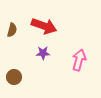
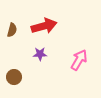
red arrow: rotated 35 degrees counterclockwise
purple star: moved 3 px left, 1 px down
pink arrow: rotated 15 degrees clockwise
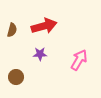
brown circle: moved 2 px right
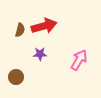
brown semicircle: moved 8 px right
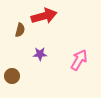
red arrow: moved 10 px up
brown circle: moved 4 px left, 1 px up
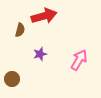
purple star: rotated 16 degrees counterclockwise
brown circle: moved 3 px down
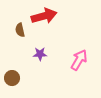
brown semicircle: rotated 152 degrees clockwise
purple star: rotated 16 degrees clockwise
brown circle: moved 1 px up
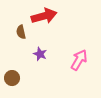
brown semicircle: moved 1 px right, 2 px down
purple star: rotated 24 degrees clockwise
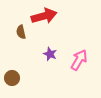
purple star: moved 10 px right
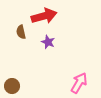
purple star: moved 2 px left, 12 px up
pink arrow: moved 23 px down
brown circle: moved 8 px down
